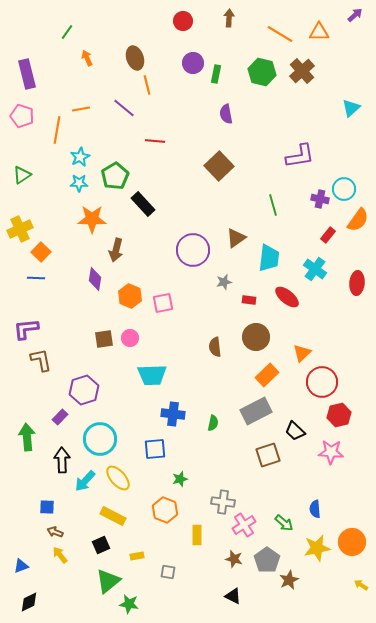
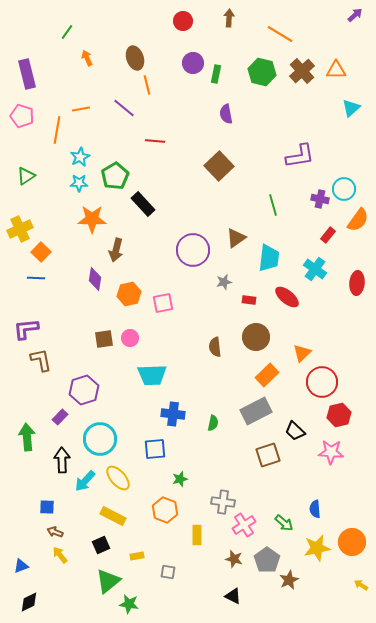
orange triangle at (319, 32): moved 17 px right, 38 px down
green triangle at (22, 175): moved 4 px right, 1 px down
orange hexagon at (130, 296): moved 1 px left, 2 px up; rotated 25 degrees clockwise
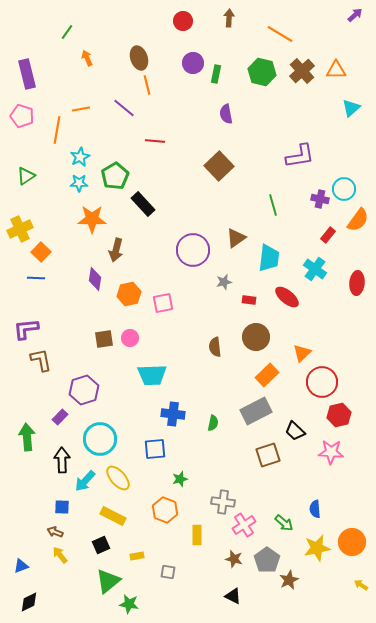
brown ellipse at (135, 58): moved 4 px right
blue square at (47, 507): moved 15 px right
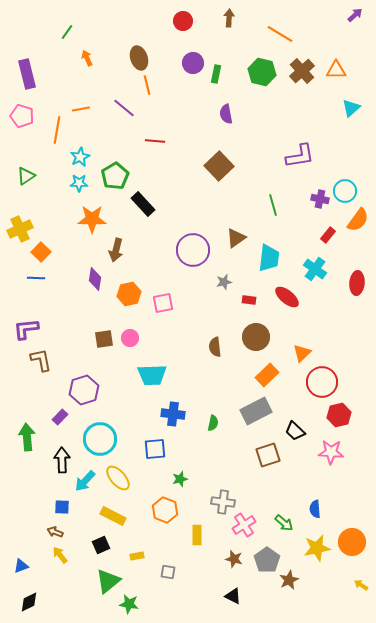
cyan circle at (344, 189): moved 1 px right, 2 px down
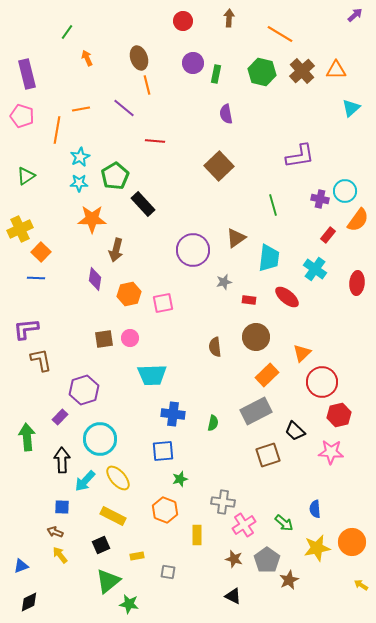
blue square at (155, 449): moved 8 px right, 2 px down
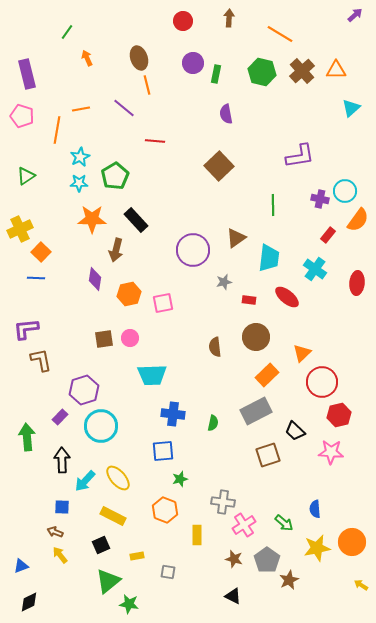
black rectangle at (143, 204): moved 7 px left, 16 px down
green line at (273, 205): rotated 15 degrees clockwise
cyan circle at (100, 439): moved 1 px right, 13 px up
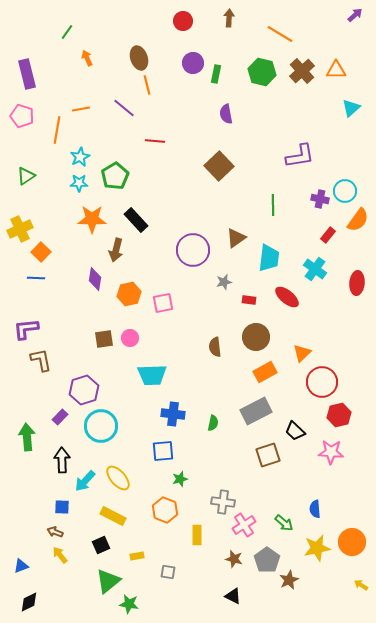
orange rectangle at (267, 375): moved 2 px left, 3 px up; rotated 15 degrees clockwise
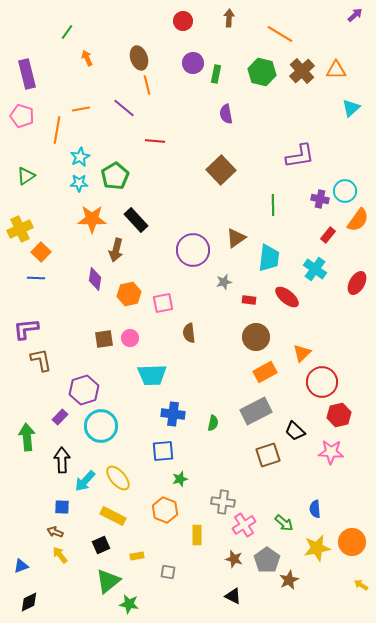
brown square at (219, 166): moved 2 px right, 4 px down
red ellipse at (357, 283): rotated 25 degrees clockwise
brown semicircle at (215, 347): moved 26 px left, 14 px up
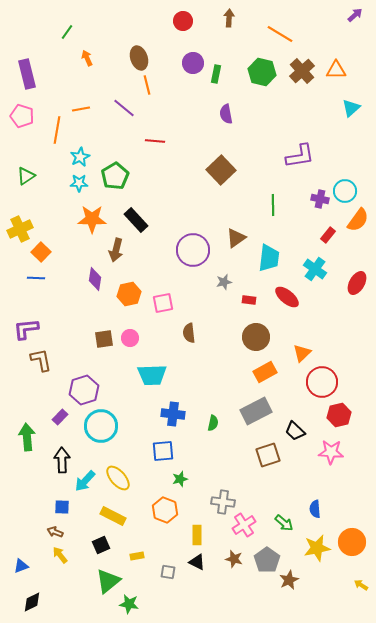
black triangle at (233, 596): moved 36 px left, 34 px up
black diamond at (29, 602): moved 3 px right
